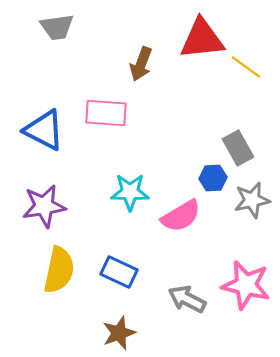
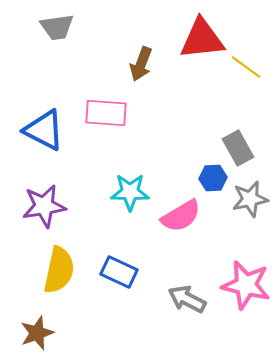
gray star: moved 2 px left, 1 px up
brown star: moved 82 px left
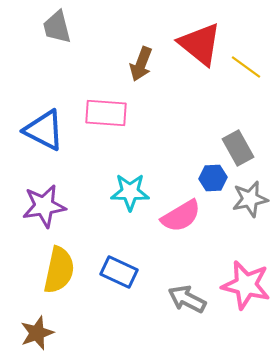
gray trapezoid: rotated 84 degrees clockwise
red triangle: moved 2 px left, 5 px down; rotated 45 degrees clockwise
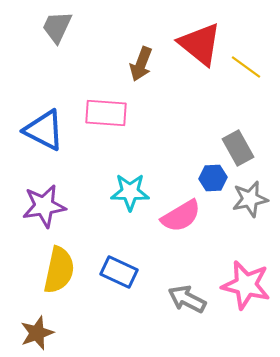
gray trapezoid: rotated 39 degrees clockwise
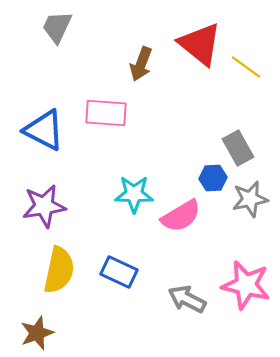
cyan star: moved 4 px right, 2 px down
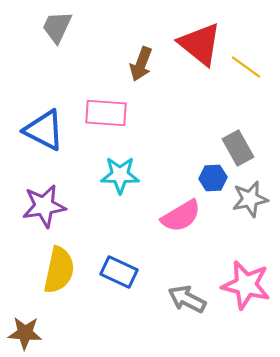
cyan star: moved 14 px left, 19 px up
brown star: moved 12 px left; rotated 24 degrees clockwise
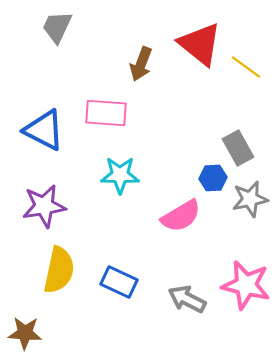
blue rectangle: moved 10 px down
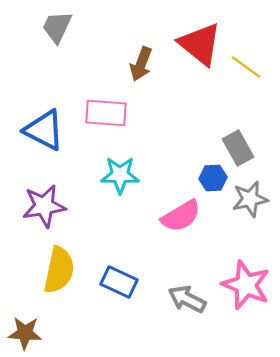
pink star: rotated 9 degrees clockwise
